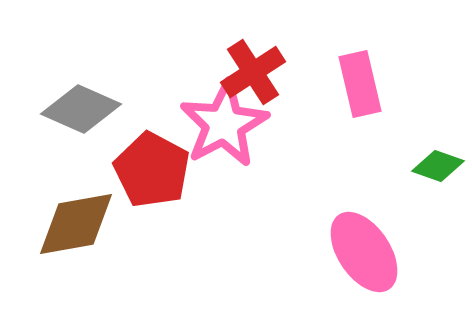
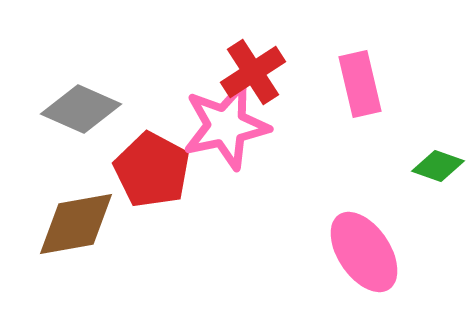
pink star: moved 2 px right, 2 px down; rotated 16 degrees clockwise
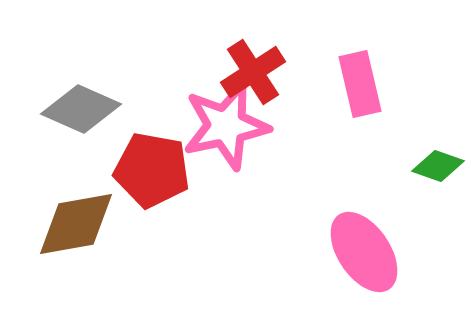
red pentagon: rotated 18 degrees counterclockwise
